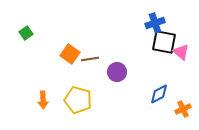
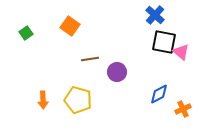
blue cross: moved 8 px up; rotated 30 degrees counterclockwise
orange square: moved 28 px up
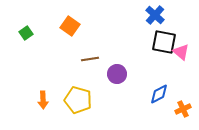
purple circle: moved 2 px down
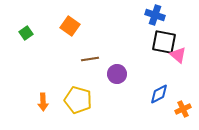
blue cross: rotated 24 degrees counterclockwise
pink triangle: moved 3 px left, 3 px down
orange arrow: moved 2 px down
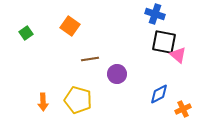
blue cross: moved 1 px up
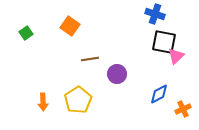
pink triangle: moved 2 px left, 1 px down; rotated 36 degrees clockwise
yellow pentagon: rotated 24 degrees clockwise
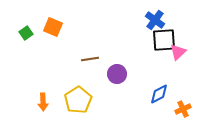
blue cross: moved 6 px down; rotated 18 degrees clockwise
orange square: moved 17 px left, 1 px down; rotated 12 degrees counterclockwise
black square: moved 2 px up; rotated 15 degrees counterclockwise
pink triangle: moved 2 px right, 4 px up
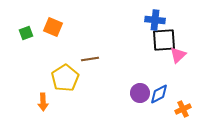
blue cross: rotated 30 degrees counterclockwise
green square: rotated 16 degrees clockwise
pink triangle: moved 3 px down
purple circle: moved 23 px right, 19 px down
yellow pentagon: moved 13 px left, 22 px up
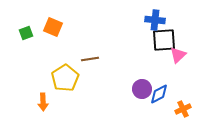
purple circle: moved 2 px right, 4 px up
